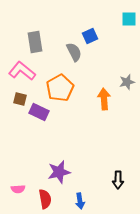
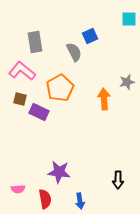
purple star: rotated 20 degrees clockwise
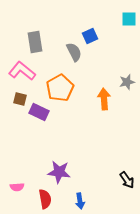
black arrow: moved 9 px right; rotated 36 degrees counterclockwise
pink semicircle: moved 1 px left, 2 px up
